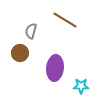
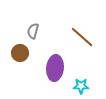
brown line: moved 17 px right, 17 px down; rotated 10 degrees clockwise
gray semicircle: moved 2 px right
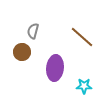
brown circle: moved 2 px right, 1 px up
cyan star: moved 3 px right
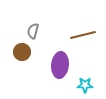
brown line: moved 1 px right, 2 px up; rotated 55 degrees counterclockwise
purple ellipse: moved 5 px right, 3 px up
cyan star: moved 1 px right, 1 px up
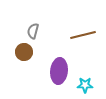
brown circle: moved 2 px right
purple ellipse: moved 1 px left, 6 px down
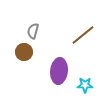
brown line: rotated 25 degrees counterclockwise
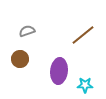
gray semicircle: moved 6 px left; rotated 56 degrees clockwise
brown circle: moved 4 px left, 7 px down
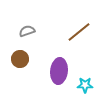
brown line: moved 4 px left, 3 px up
